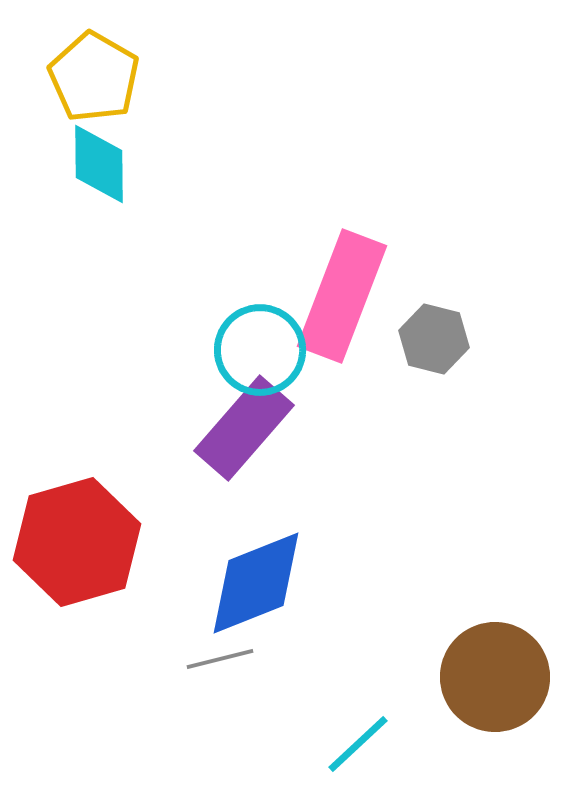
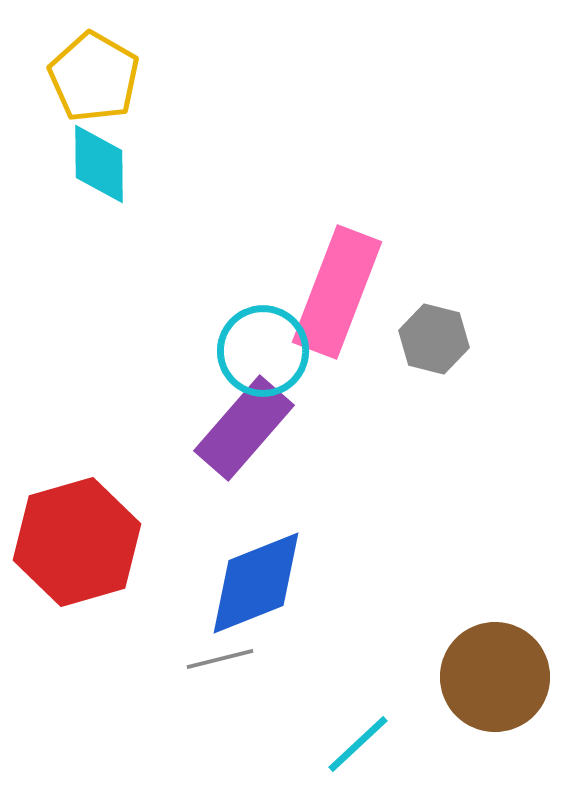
pink rectangle: moved 5 px left, 4 px up
cyan circle: moved 3 px right, 1 px down
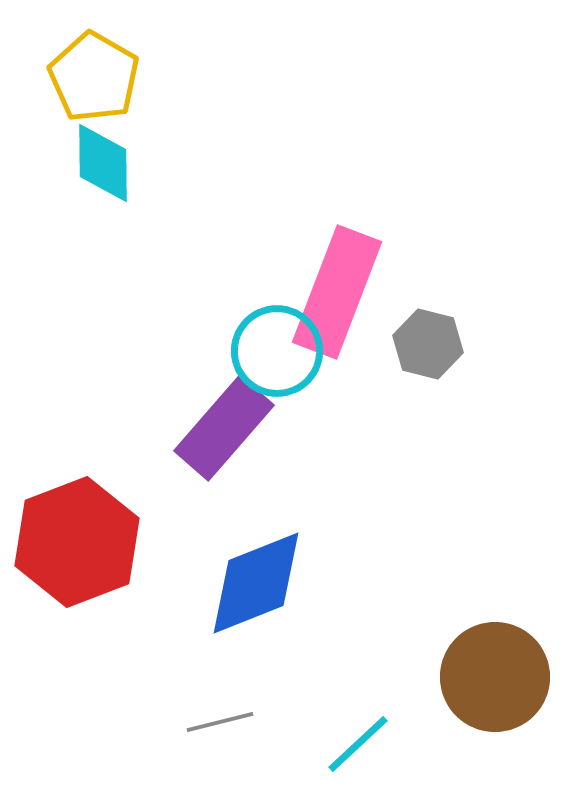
cyan diamond: moved 4 px right, 1 px up
gray hexagon: moved 6 px left, 5 px down
cyan circle: moved 14 px right
purple rectangle: moved 20 px left
red hexagon: rotated 5 degrees counterclockwise
gray line: moved 63 px down
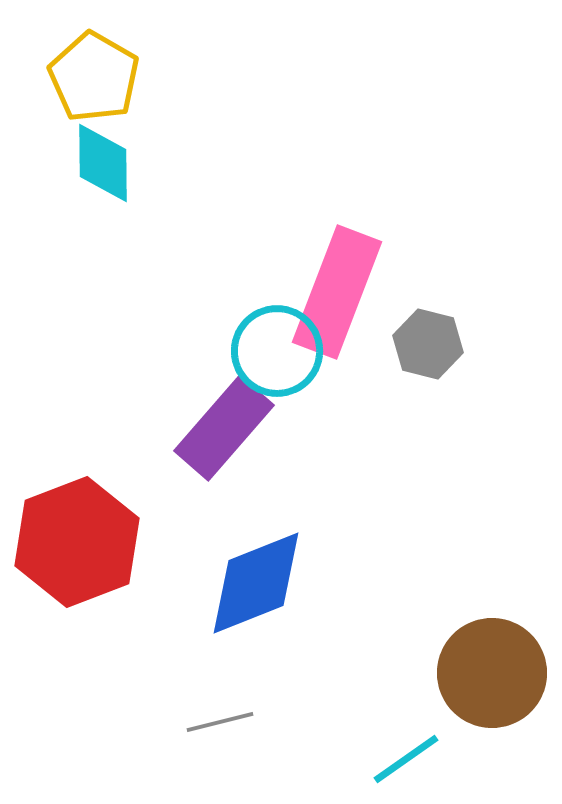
brown circle: moved 3 px left, 4 px up
cyan line: moved 48 px right, 15 px down; rotated 8 degrees clockwise
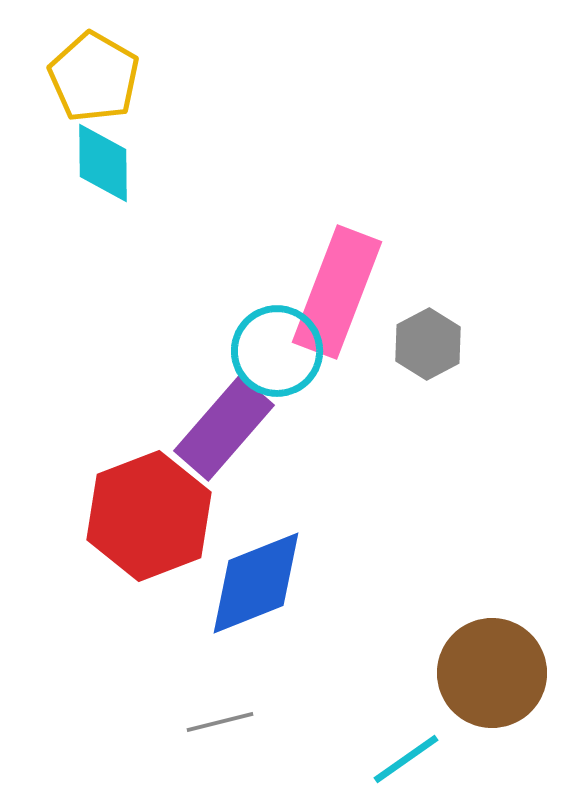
gray hexagon: rotated 18 degrees clockwise
red hexagon: moved 72 px right, 26 px up
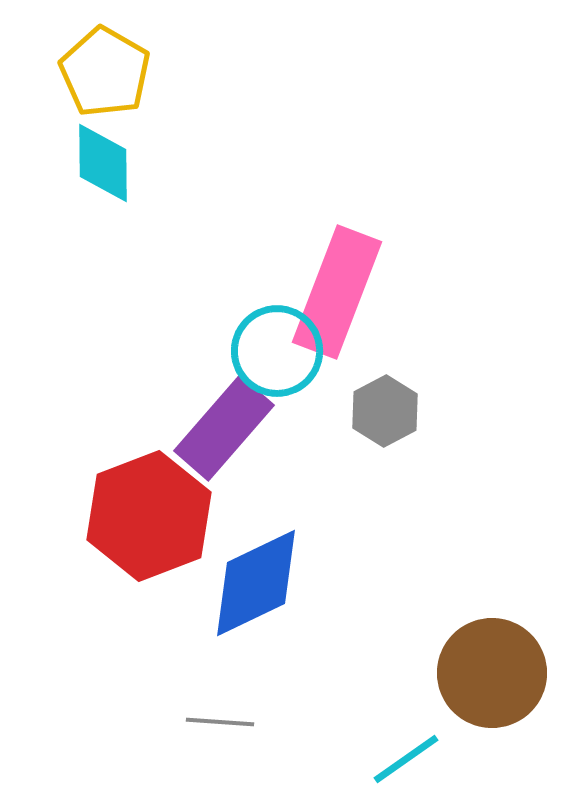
yellow pentagon: moved 11 px right, 5 px up
gray hexagon: moved 43 px left, 67 px down
blue diamond: rotated 4 degrees counterclockwise
gray line: rotated 18 degrees clockwise
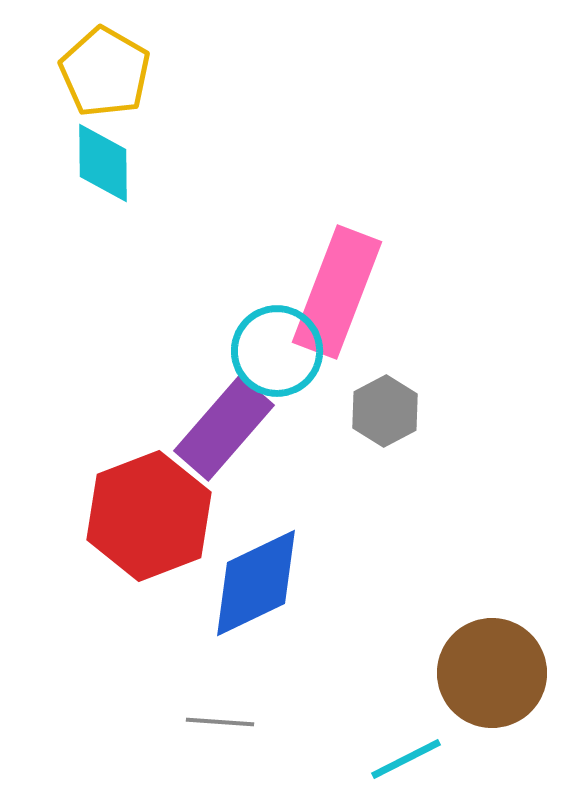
cyan line: rotated 8 degrees clockwise
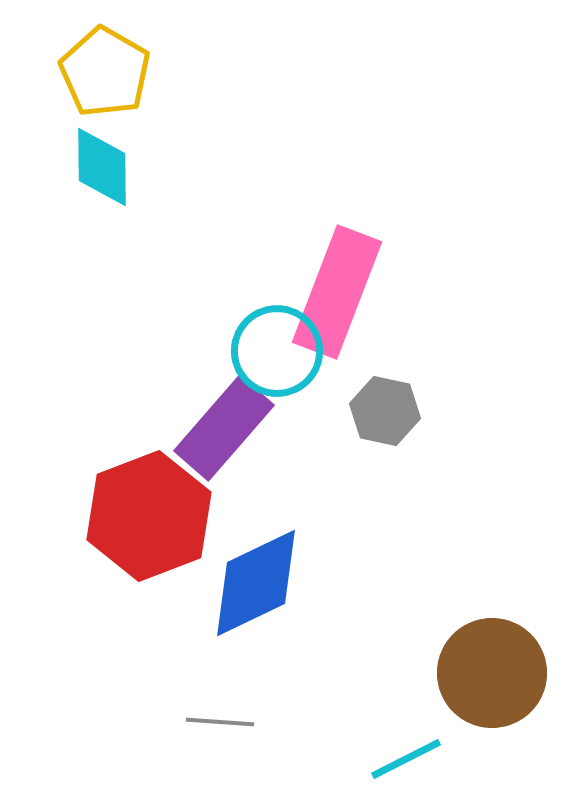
cyan diamond: moved 1 px left, 4 px down
gray hexagon: rotated 20 degrees counterclockwise
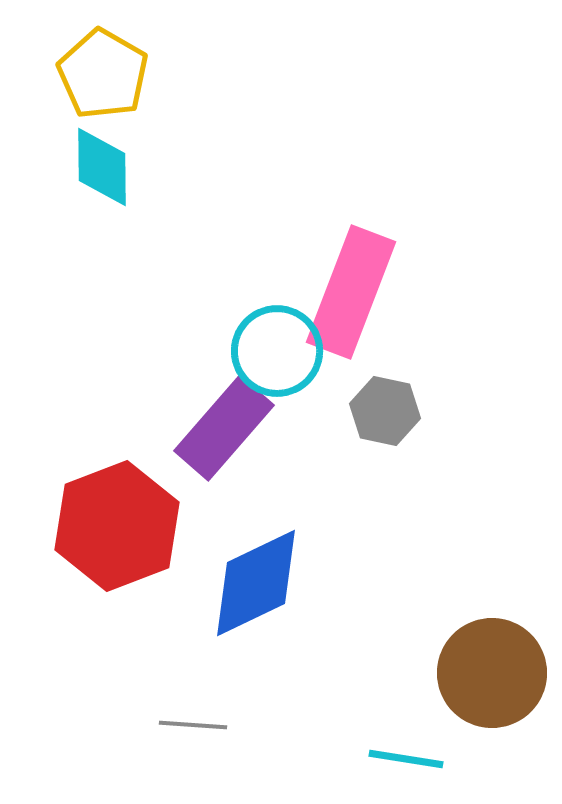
yellow pentagon: moved 2 px left, 2 px down
pink rectangle: moved 14 px right
red hexagon: moved 32 px left, 10 px down
gray line: moved 27 px left, 3 px down
cyan line: rotated 36 degrees clockwise
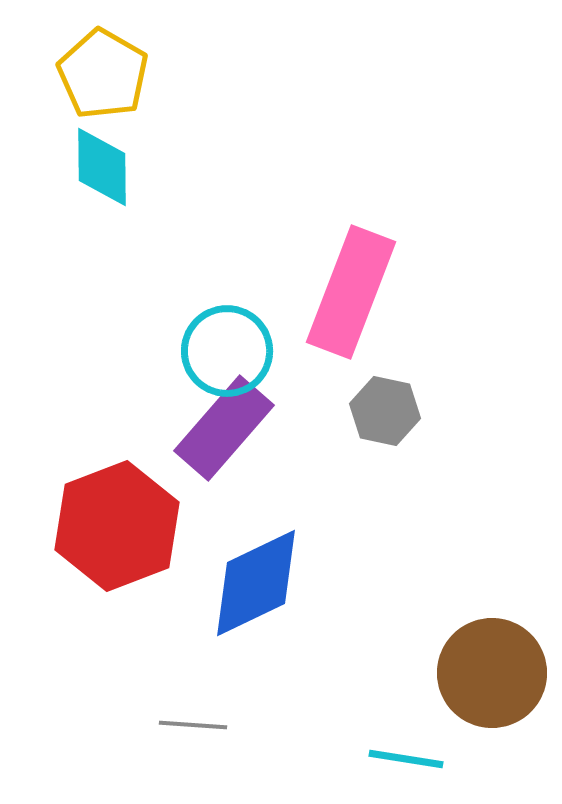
cyan circle: moved 50 px left
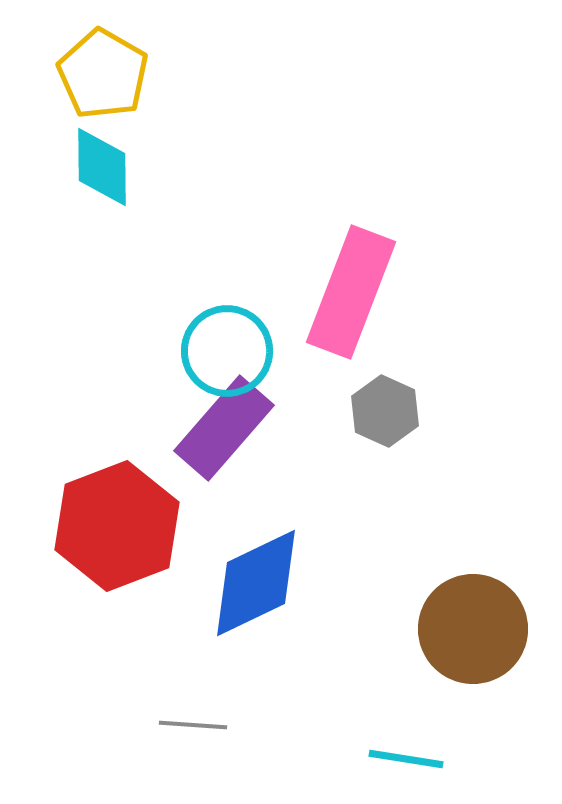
gray hexagon: rotated 12 degrees clockwise
brown circle: moved 19 px left, 44 px up
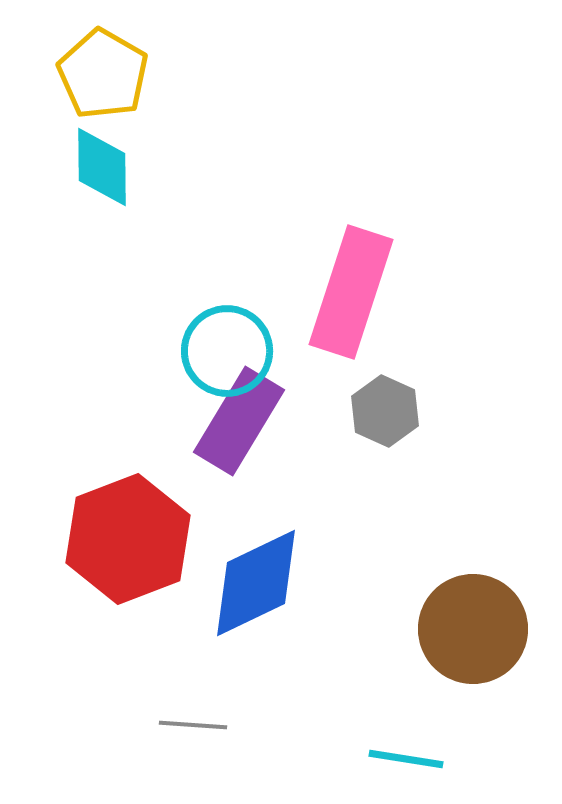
pink rectangle: rotated 3 degrees counterclockwise
purple rectangle: moved 15 px right, 7 px up; rotated 10 degrees counterclockwise
red hexagon: moved 11 px right, 13 px down
